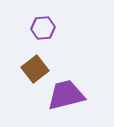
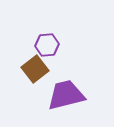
purple hexagon: moved 4 px right, 17 px down
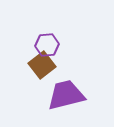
brown square: moved 7 px right, 4 px up
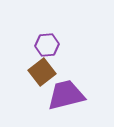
brown square: moved 7 px down
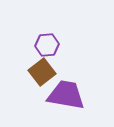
purple trapezoid: rotated 24 degrees clockwise
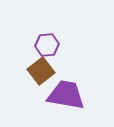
brown square: moved 1 px left, 1 px up
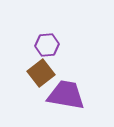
brown square: moved 2 px down
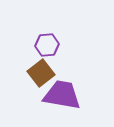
purple trapezoid: moved 4 px left
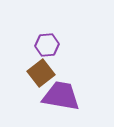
purple trapezoid: moved 1 px left, 1 px down
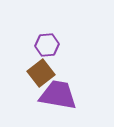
purple trapezoid: moved 3 px left, 1 px up
